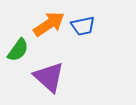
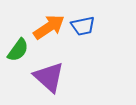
orange arrow: moved 3 px down
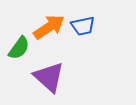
green semicircle: moved 1 px right, 2 px up
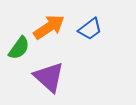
blue trapezoid: moved 7 px right, 3 px down; rotated 25 degrees counterclockwise
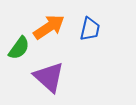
blue trapezoid: rotated 40 degrees counterclockwise
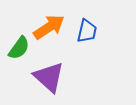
blue trapezoid: moved 3 px left, 2 px down
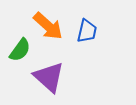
orange arrow: moved 1 px left, 1 px up; rotated 76 degrees clockwise
green semicircle: moved 1 px right, 2 px down
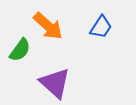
blue trapezoid: moved 14 px right, 4 px up; rotated 20 degrees clockwise
purple triangle: moved 6 px right, 6 px down
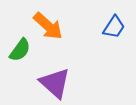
blue trapezoid: moved 13 px right
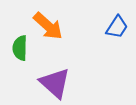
blue trapezoid: moved 3 px right
green semicircle: moved 2 px up; rotated 145 degrees clockwise
